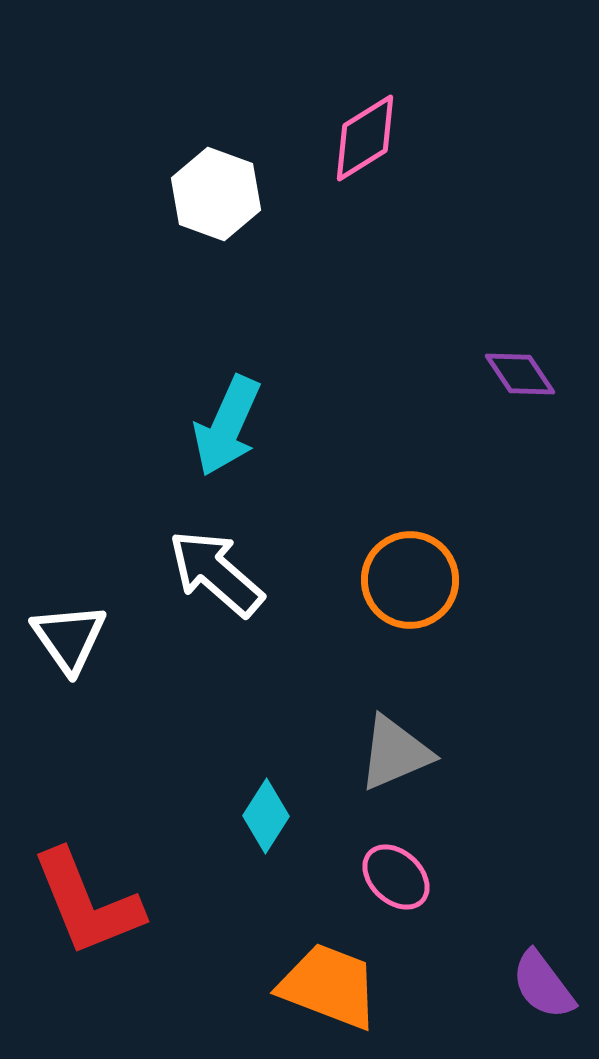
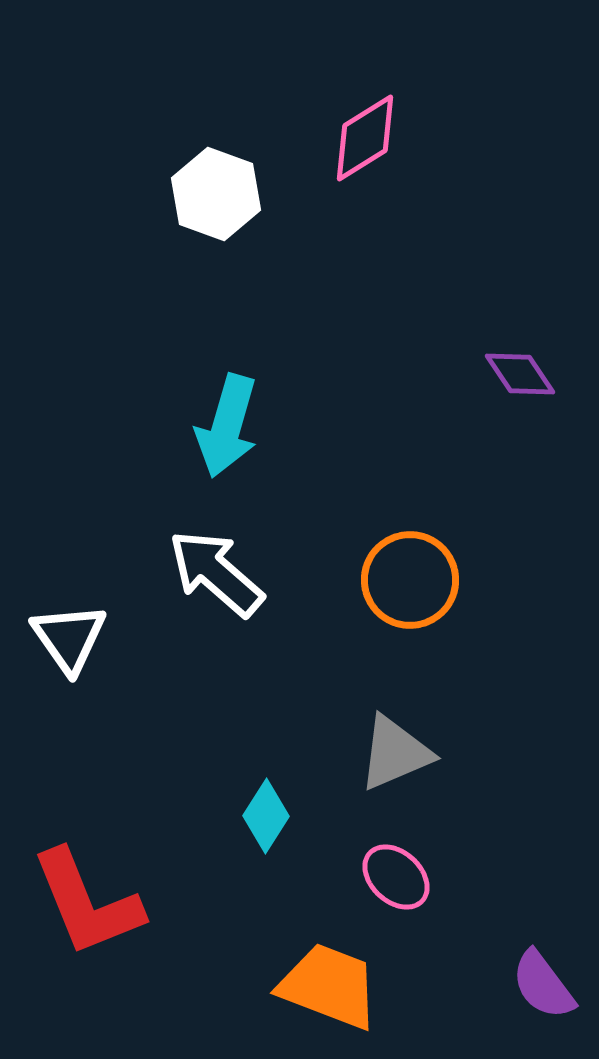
cyan arrow: rotated 8 degrees counterclockwise
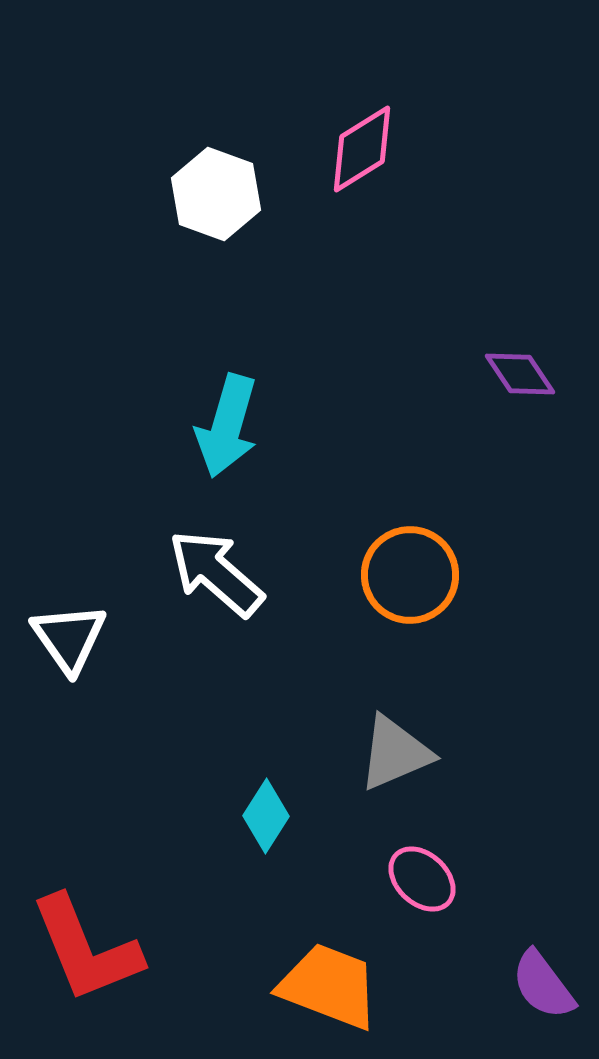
pink diamond: moved 3 px left, 11 px down
orange circle: moved 5 px up
pink ellipse: moved 26 px right, 2 px down
red L-shape: moved 1 px left, 46 px down
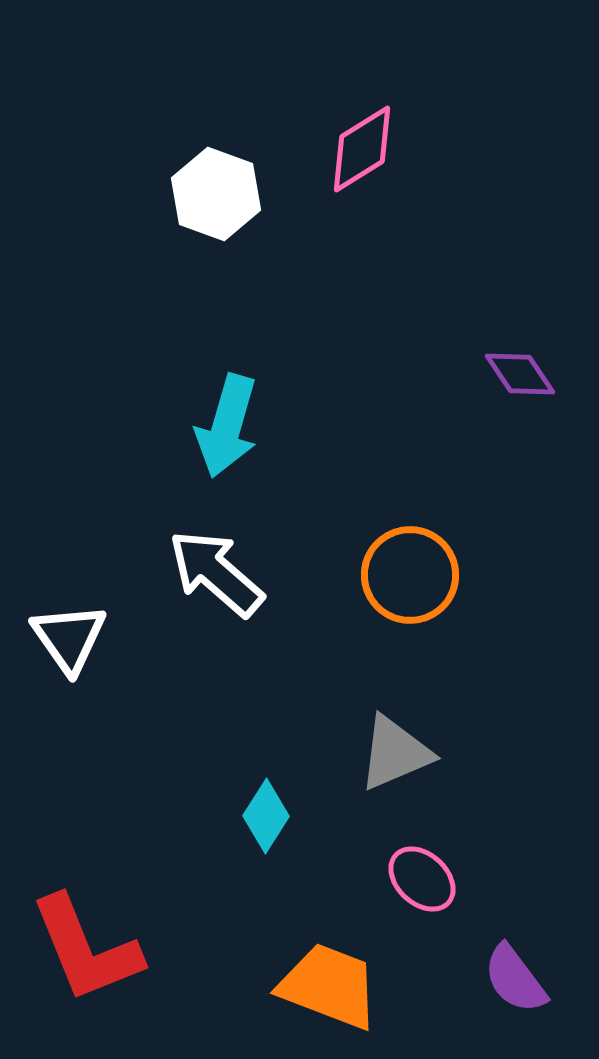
purple semicircle: moved 28 px left, 6 px up
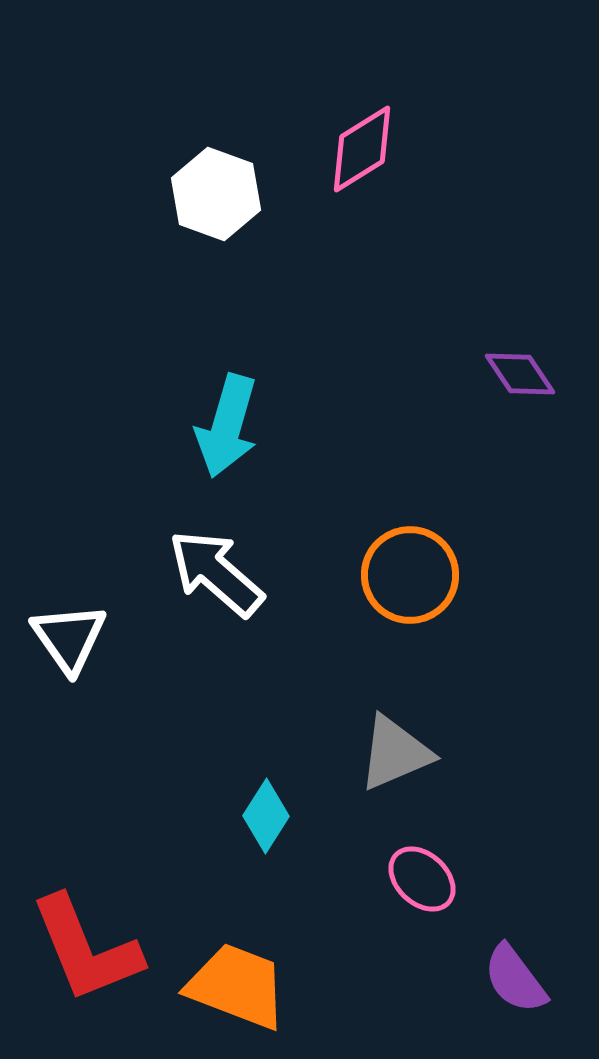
orange trapezoid: moved 92 px left
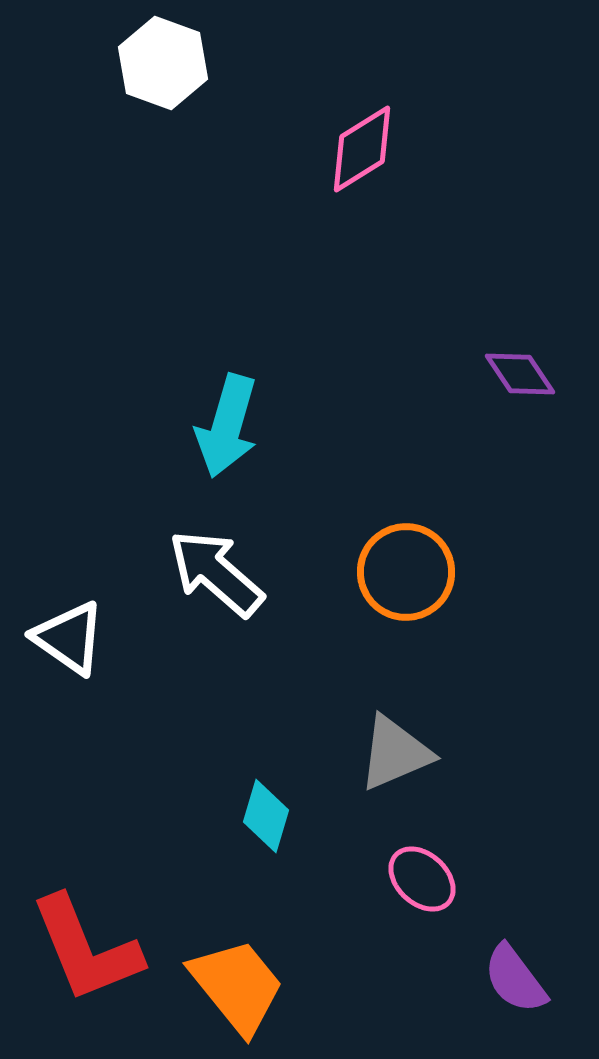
white hexagon: moved 53 px left, 131 px up
orange circle: moved 4 px left, 3 px up
white triangle: rotated 20 degrees counterclockwise
cyan diamond: rotated 16 degrees counterclockwise
orange trapezoid: rotated 30 degrees clockwise
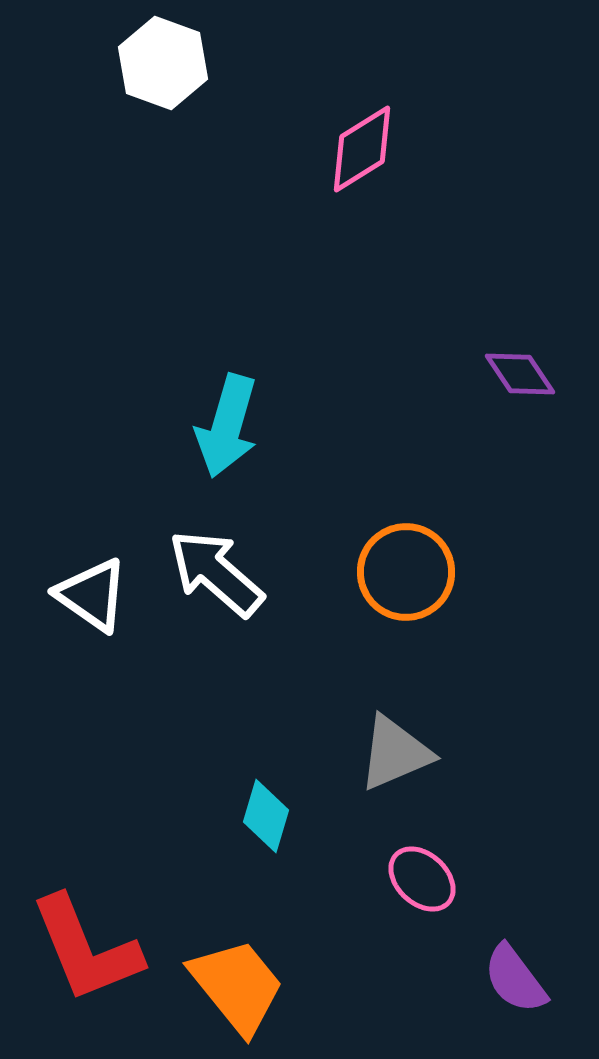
white triangle: moved 23 px right, 43 px up
